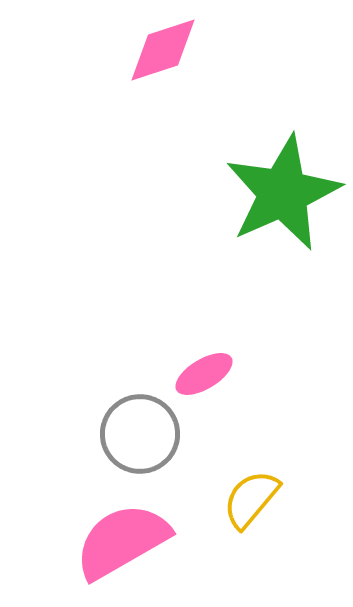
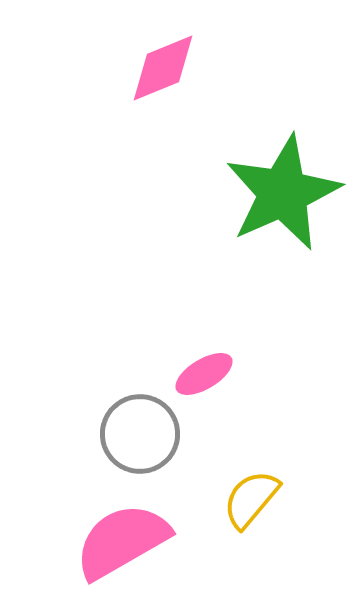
pink diamond: moved 18 px down; rotated 4 degrees counterclockwise
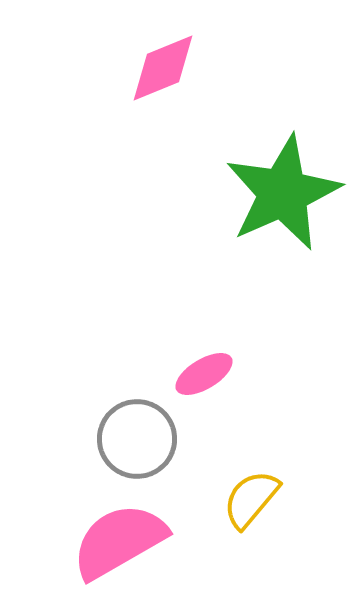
gray circle: moved 3 px left, 5 px down
pink semicircle: moved 3 px left
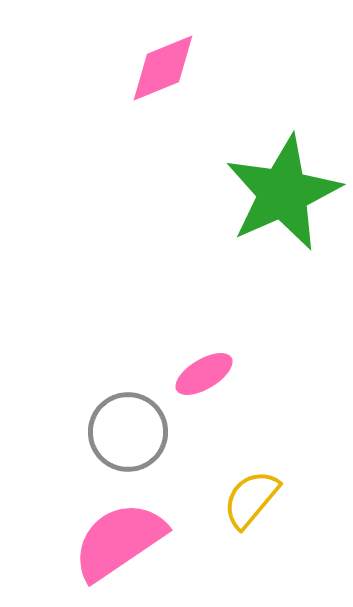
gray circle: moved 9 px left, 7 px up
pink semicircle: rotated 4 degrees counterclockwise
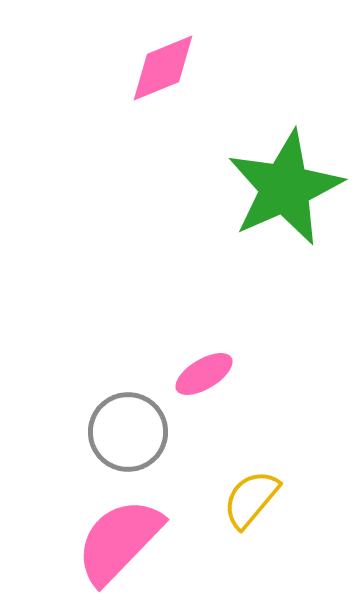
green star: moved 2 px right, 5 px up
pink semicircle: rotated 12 degrees counterclockwise
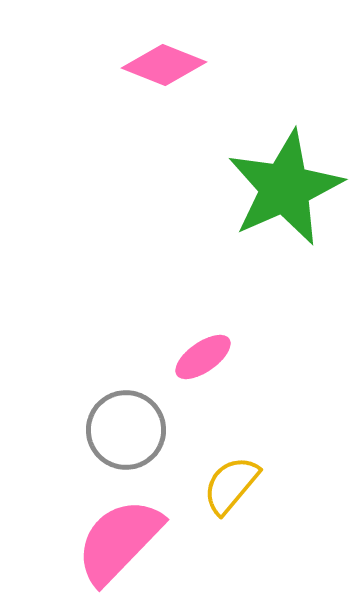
pink diamond: moved 1 px right, 3 px up; rotated 44 degrees clockwise
pink ellipse: moved 1 px left, 17 px up; rotated 4 degrees counterclockwise
gray circle: moved 2 px left, 2 px up
yellow semicircle: moved 20 px left, 14 px up
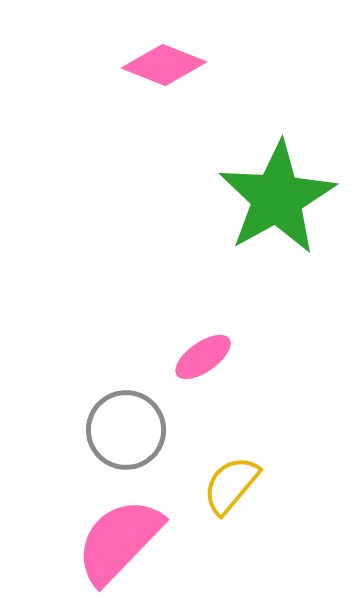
green star: moved 8 px left, 10 px down; rotated 5 degrees counterclockwise
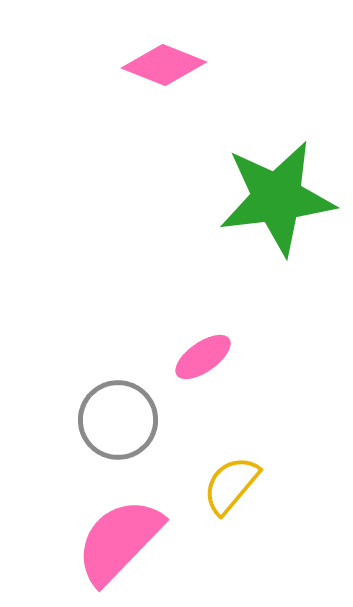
green star: rotated 22 degrees clockwise
gray circle: moved 8 px left, 10 px up
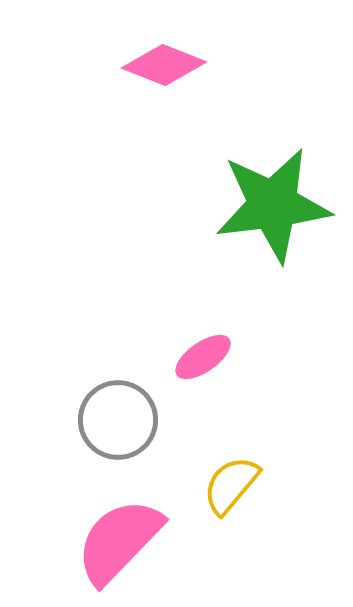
green star: moved 4 px left, 7 px down
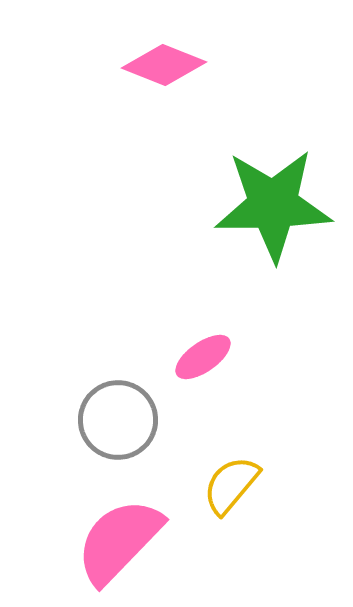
green star: rotated 6 degrees clockwise
